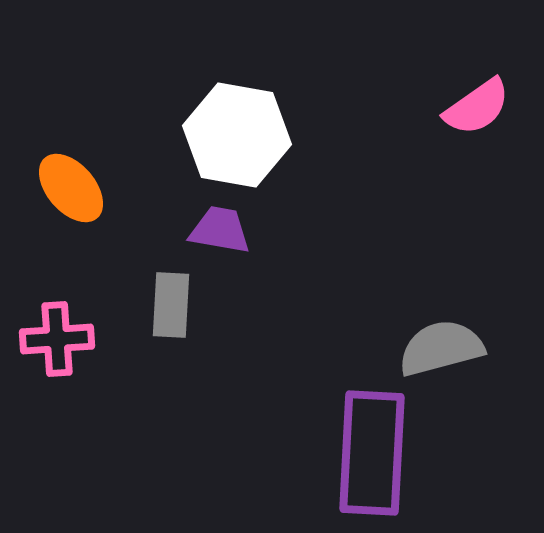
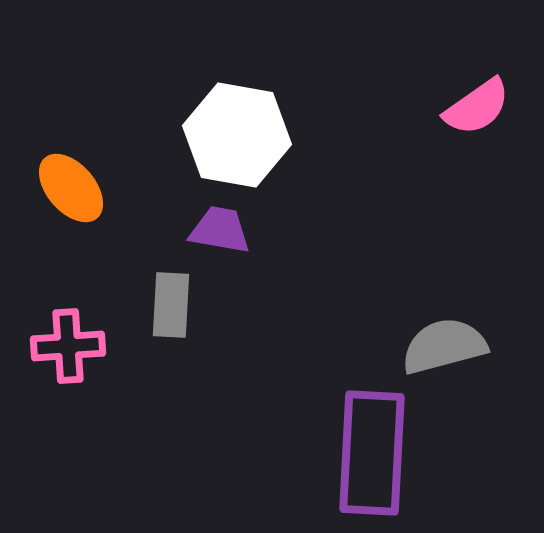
pink cross: moved 11 px right, 7 px down
gray semicircle: moved 3 px right, 2 px up
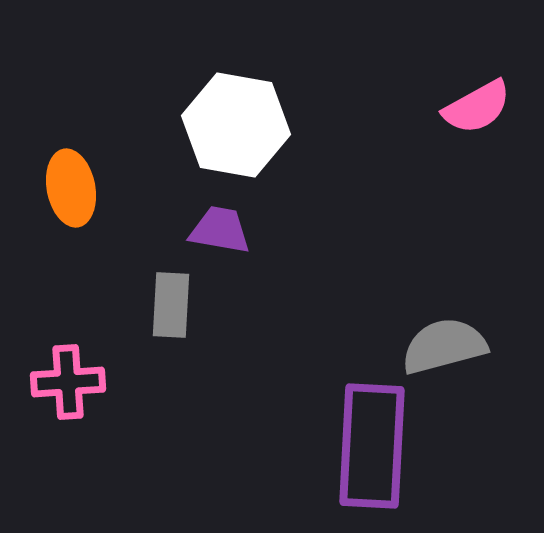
pink semicircle: rotated 6 degrees clockwise
white hexagon: moved 1 px left, 10 px up
orange ellipse: rotated 30 degrees clockwise
pink cross: moved 36 px down
purple rectangle: moved 7 px up
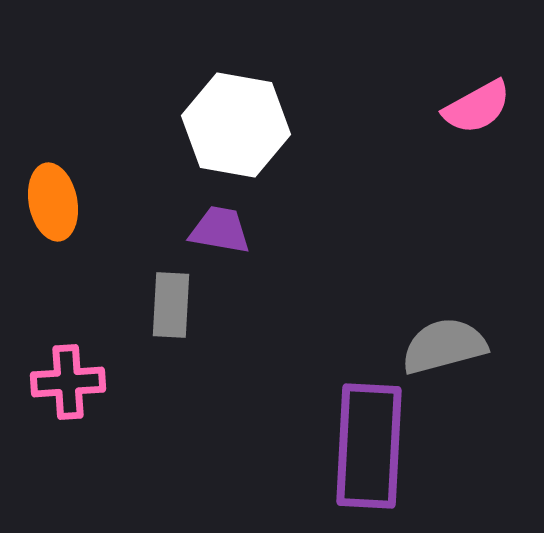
orange ellipse: moved 18 px left, 14 px down
purple rectangle: moved 3 px left
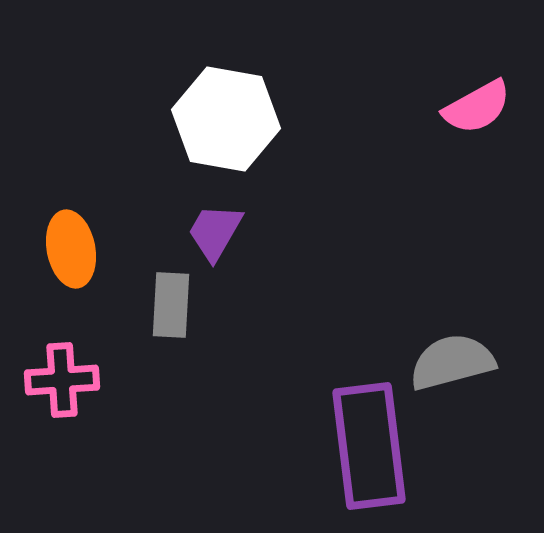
white hexagon: moved 10 px left, 6 px up
orange ellipse: moved 18 px right, 47 px down
purple trapezoid: moved 5 px left, 2 px down; rotated 70 degrees counterclockwise
gray semicircle: moved 8 px right, 16 px down
pink cross: moved 6 px left, 2 px up
purple rectangle: rotated 10 degrees counterclockwise
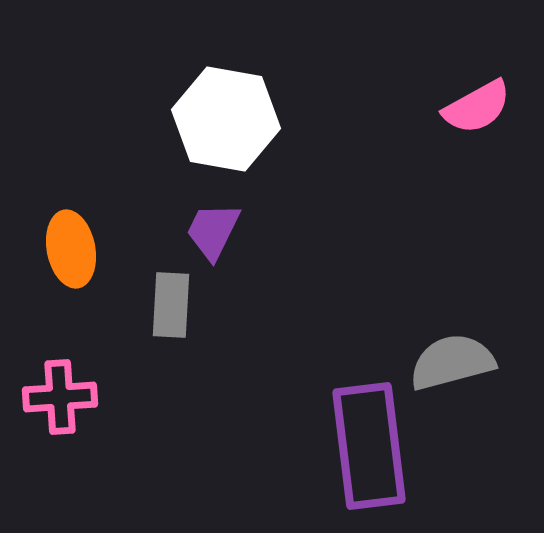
purple trapezoid: moved 2 px left, 1 px up; rotated 4 degrees counterclockwise
pink cross: moved 2 px left, 17 px down
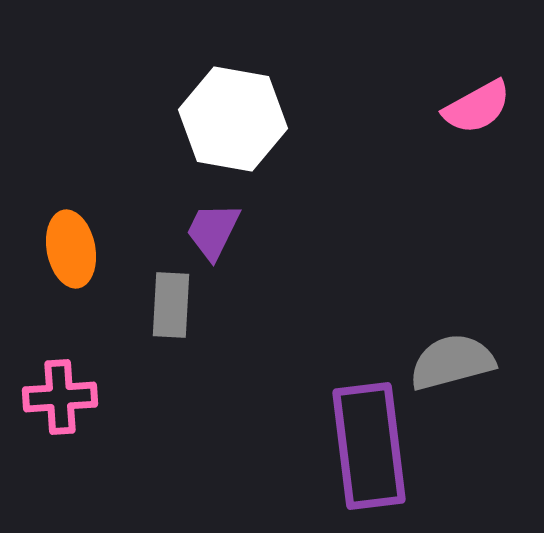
white hexagon: moved 7 px right
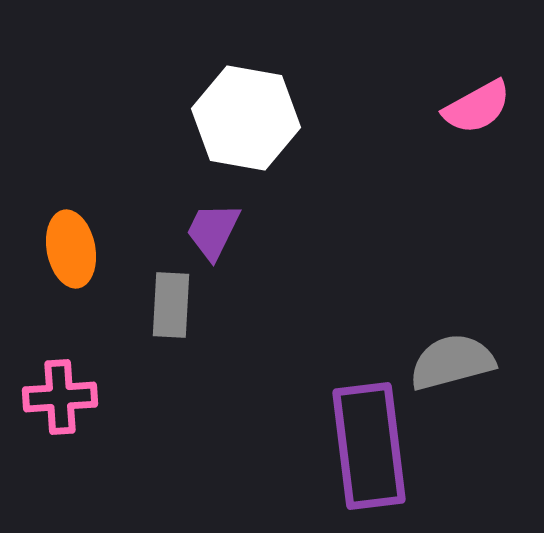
white hexagon: moved 13 px right, 1 px up
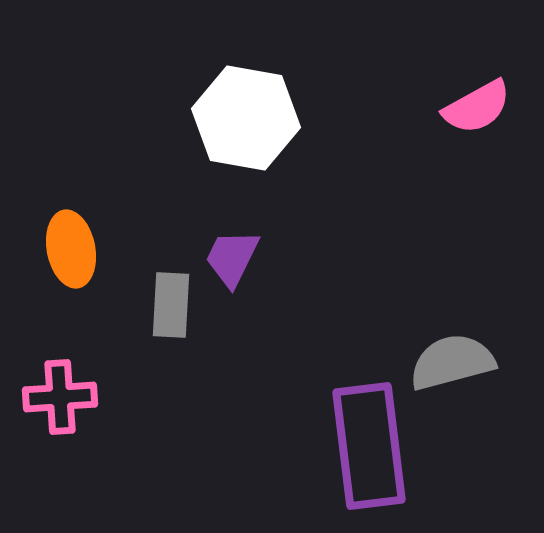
purple trapezoid: moved 19 px right, 27 px down
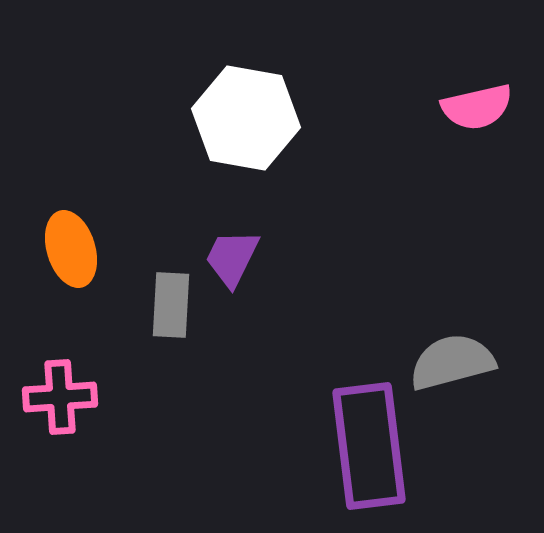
pink semicircle: rotated 16 degrees clockwise
orange ellipse: rotated 6 degrees counterclockwise
